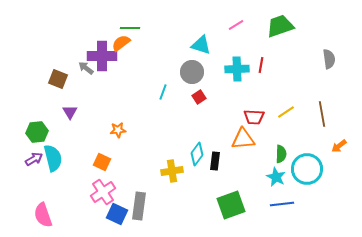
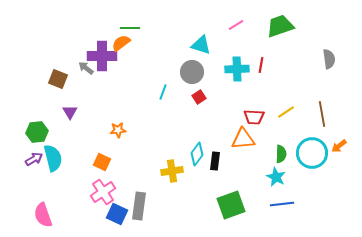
cyan circle: moved 5 px right, 16 px up
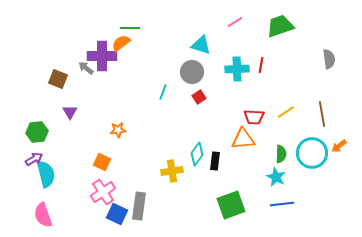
pink line: moved 1 px left, 3 px up
cyan semicircle: moved 7 px left, 16 px down
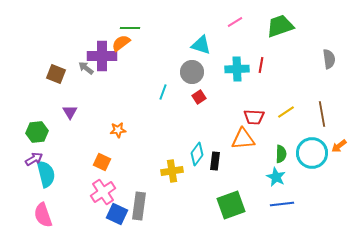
brown square: moved 2 px left, 5 px up
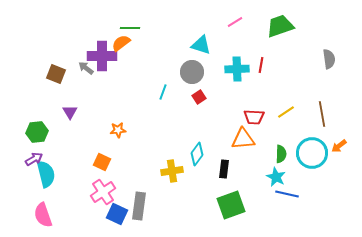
black rectangle: moved 9 px right, 8 px down
blue line: moved 5 px right, 10 px up; rotated 20 degrees clockwise
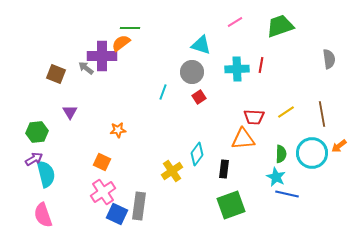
yellow cross: rotated 25 degrees counterclockwise
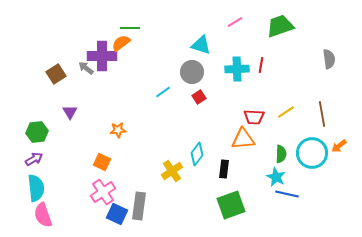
brown square: rotated 36 degrees clockwise
cyan line: rotated 35 degrees clockwise
cyan semicircle: moved 10 px left, 14 px down; rotated 8 degrees clockwise
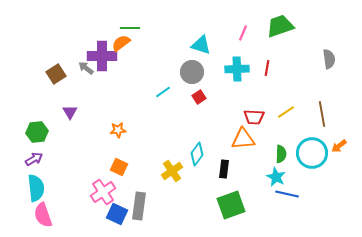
pink line: moved 8 px right, 11 px down; rotated 35 degrees counterclockwise
red line: moved 6 px right, 3 px down
orange square: moved 17 px right, 5 px down
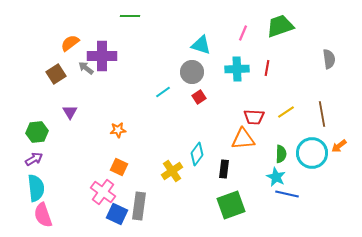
green line: moved 12 px up
orange semicircle: moved 51 px left
pink cross: rotated 20 degrees counterclockwise
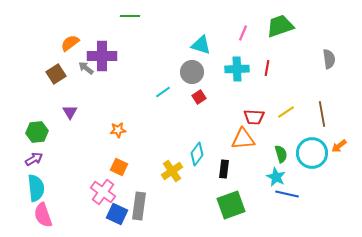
green semicircle: rotated 18 degrees counterclockwise
